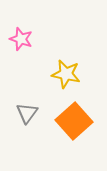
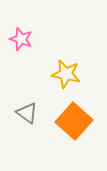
gray triangle: rotated 30 degrees counterclockwise
orange square: rotated 6 degrees counterclockwise
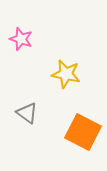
orange square: moved 9 px right, 11 px down; rotated 15 degrees counterclockwise
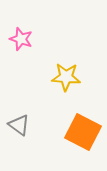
yellow star: moved 3 px down; rotated 8 degrees counterclockwise
gray triangle: moved 8 px left, 12 px down
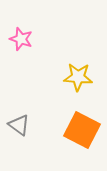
yellow star: moved 12 px right
orange square: moved 1 px left, 2 px up
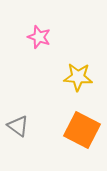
pink star: moved 18 px right, 2 px up
gray triangle: moved 1 px left, 1 px down
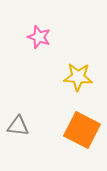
gray triangle: rotated 30 degrees counterclockwise
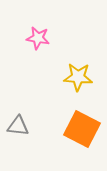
pink star: moved 1 px left, 1 px down; rotated 10 degrees counterclockwise
orange square: moved 1 px up
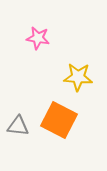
orange square: moved 23 px left, 9 px up
